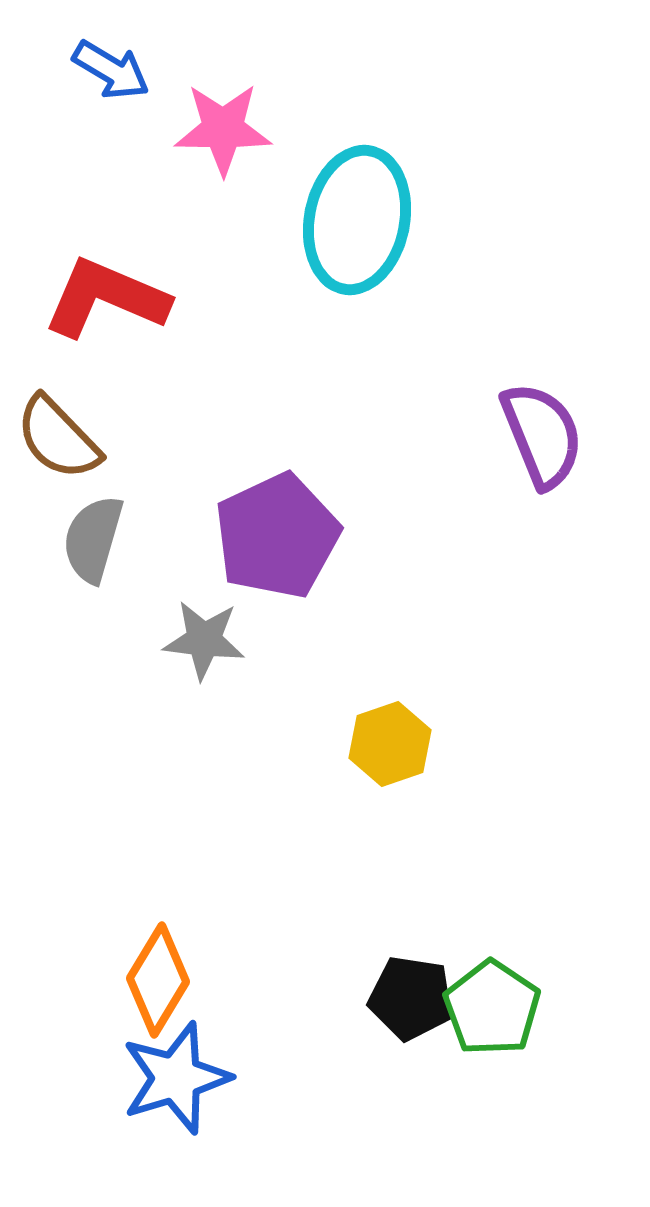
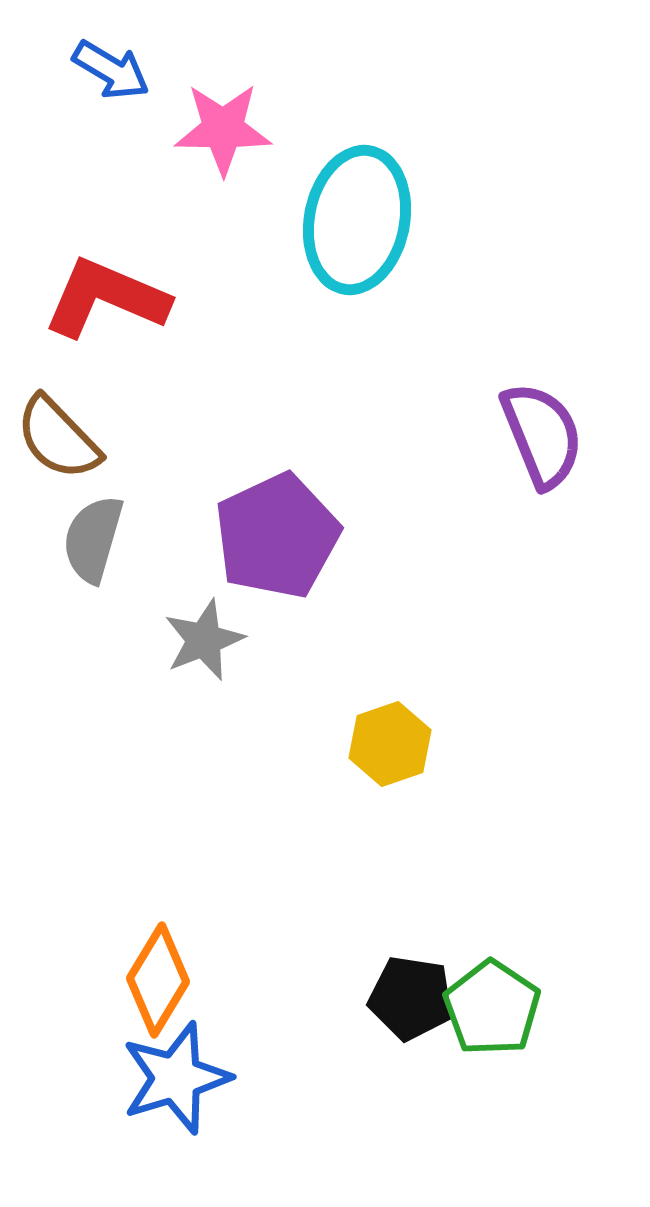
gray star: rotated 28 degrees counterclockwise
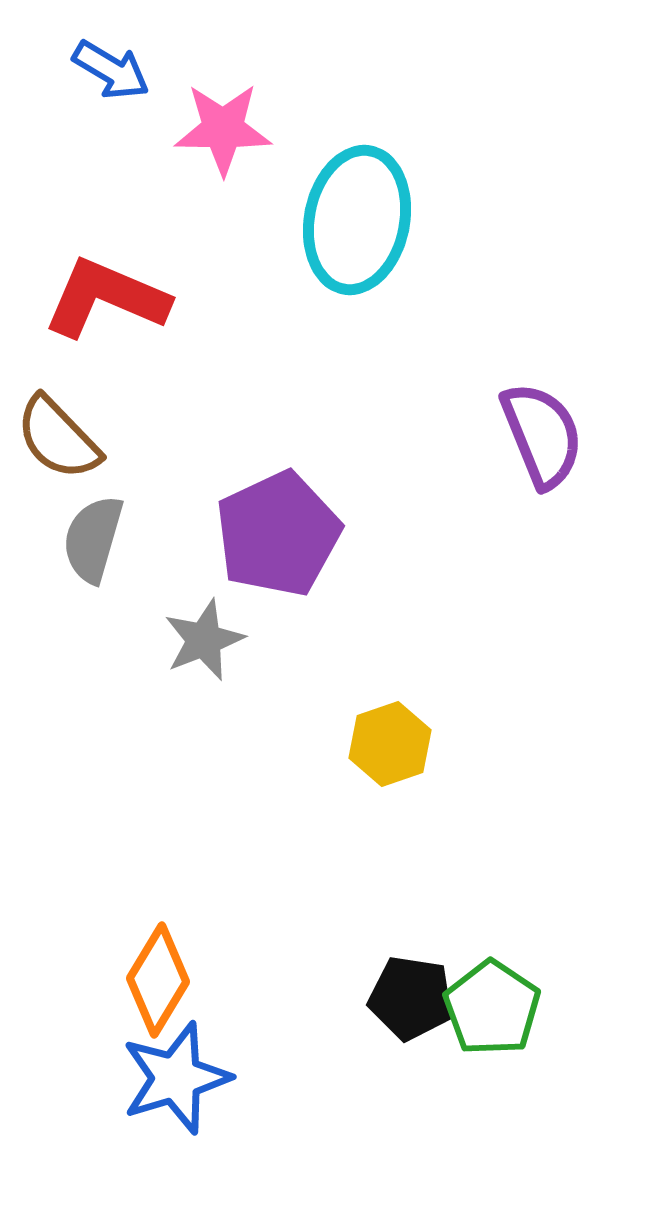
purple pentagon: moved 1 px right, 2 px up
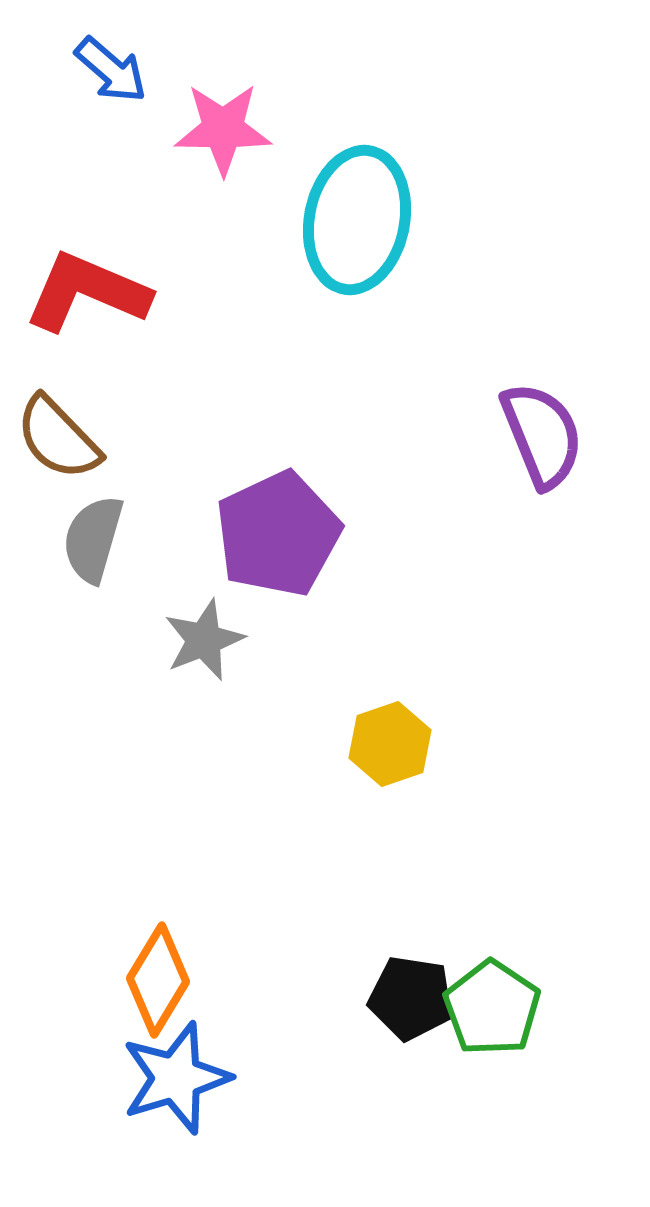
blue arrow: rotated 10 degrees clockwise
red L-shape: moved 19 px left, 6 px up
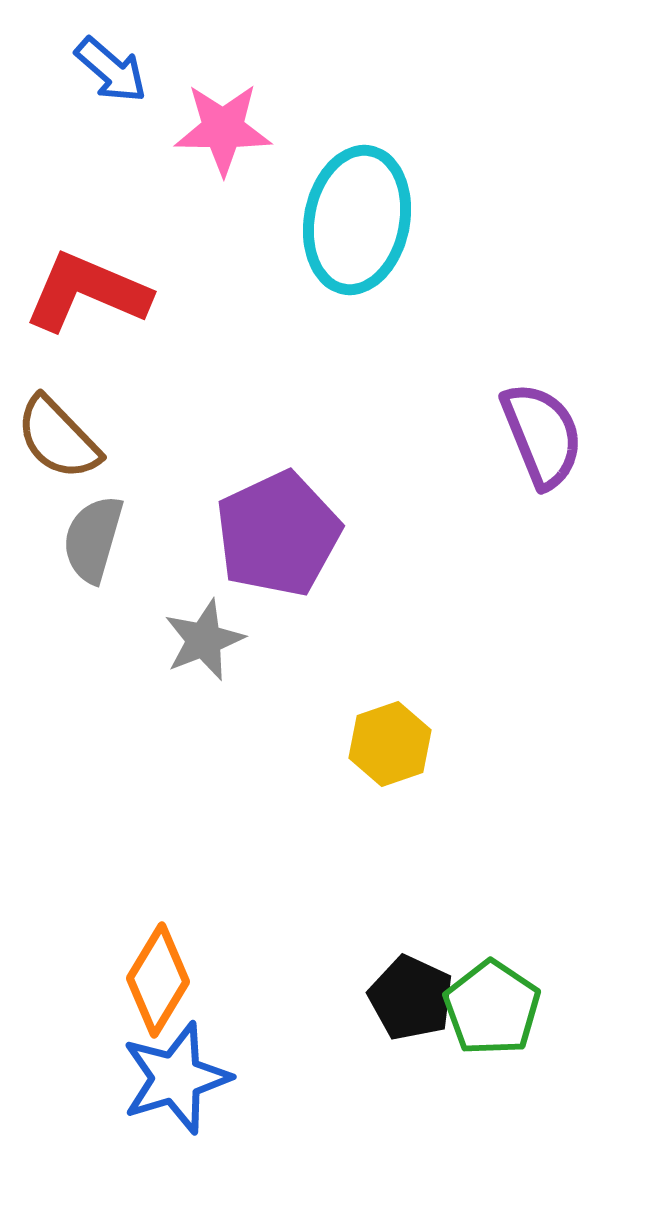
black pentagon: rotated 16 degrees clockwise
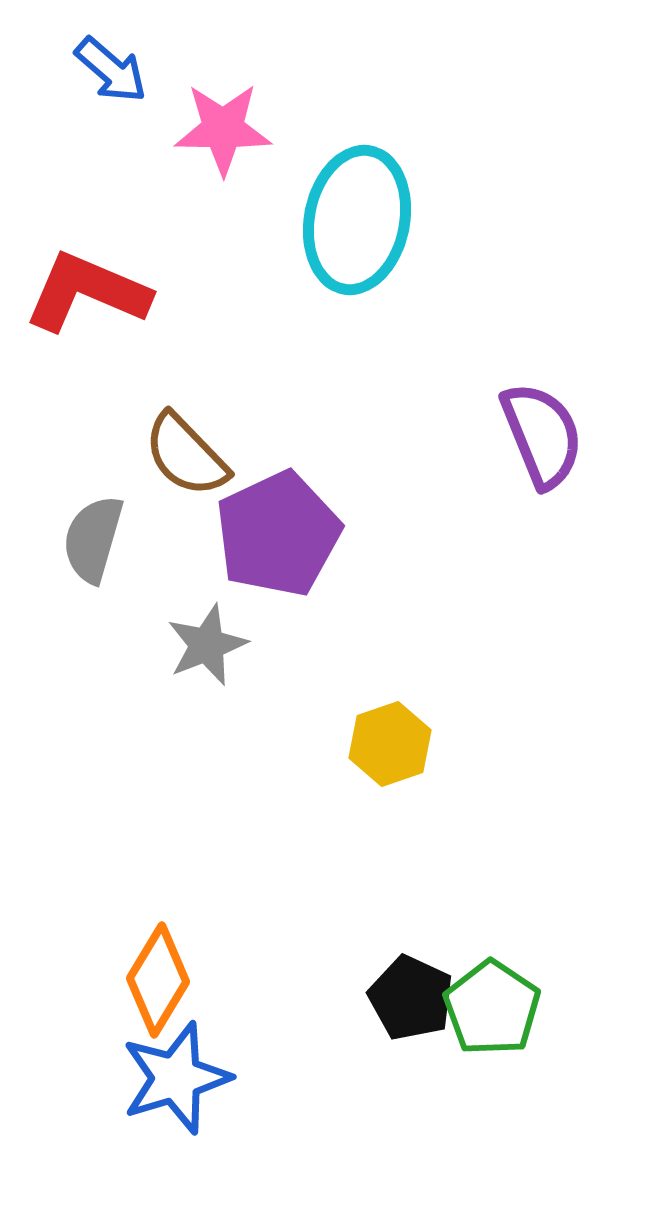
brown semicircle: moved 128 px right, 17 px down
gray star: moved 3 px right, 5 px down
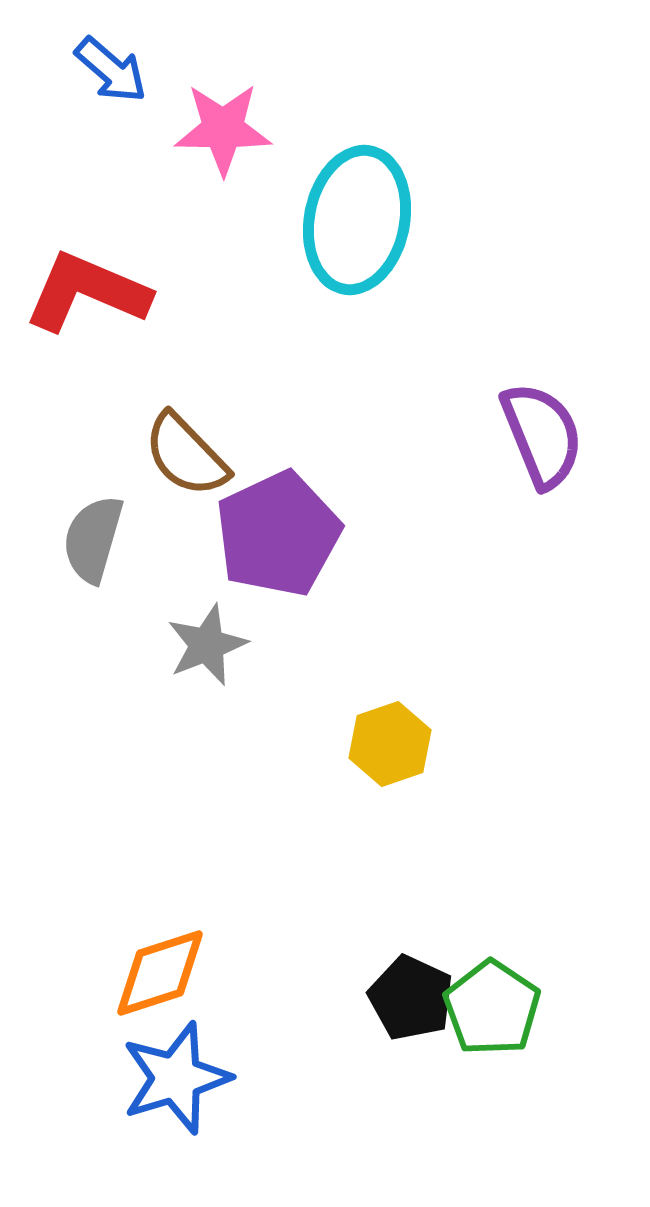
orange diamond: moved 2 px right, 7 px up; rotated 41 degrees clockwise
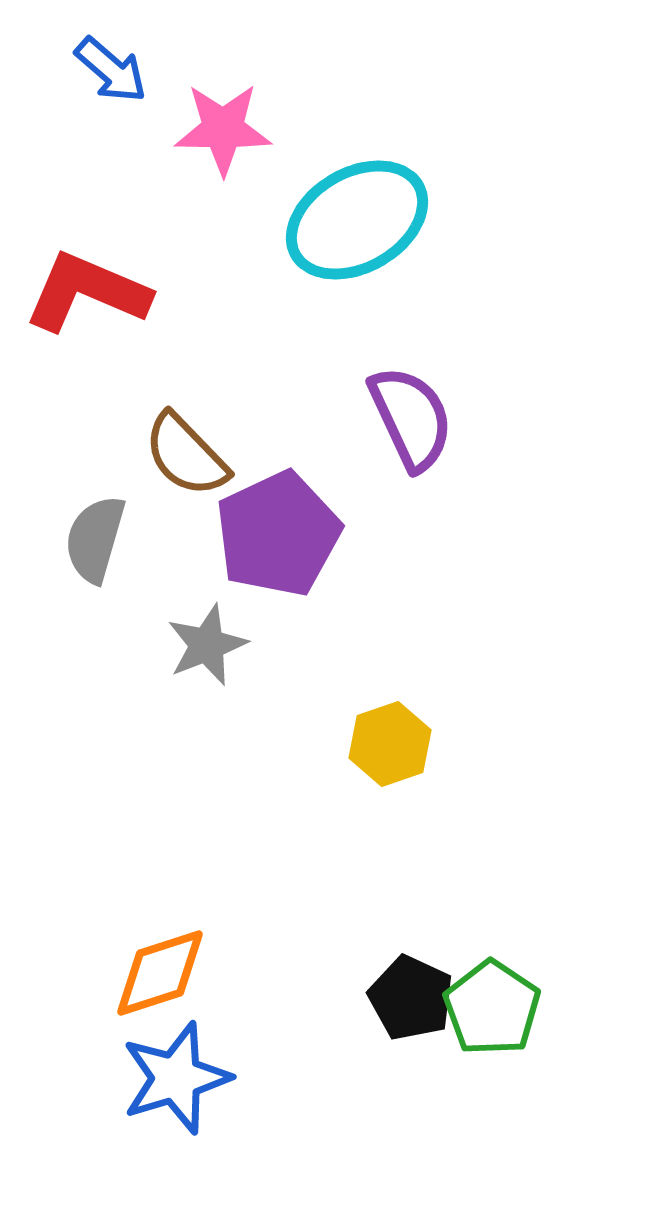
cyan ellipse: rotated 49 degrees clockwise
purple semicircle: moved 131 px left, 17 px up; rotated 3 degrees counterclockwise
gray semicircle: moved 2 px right
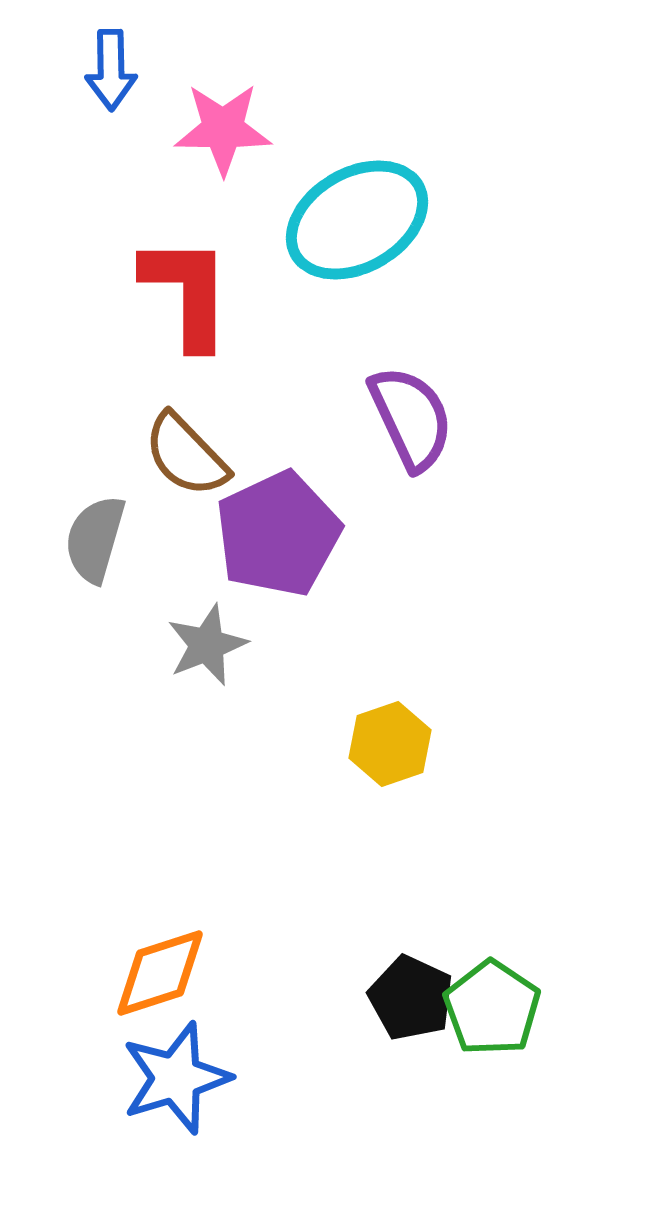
blue arrow: rotated 48 degrees clockwise
red L-shape: moved 100 px right; rotated 67 degrees clockwise
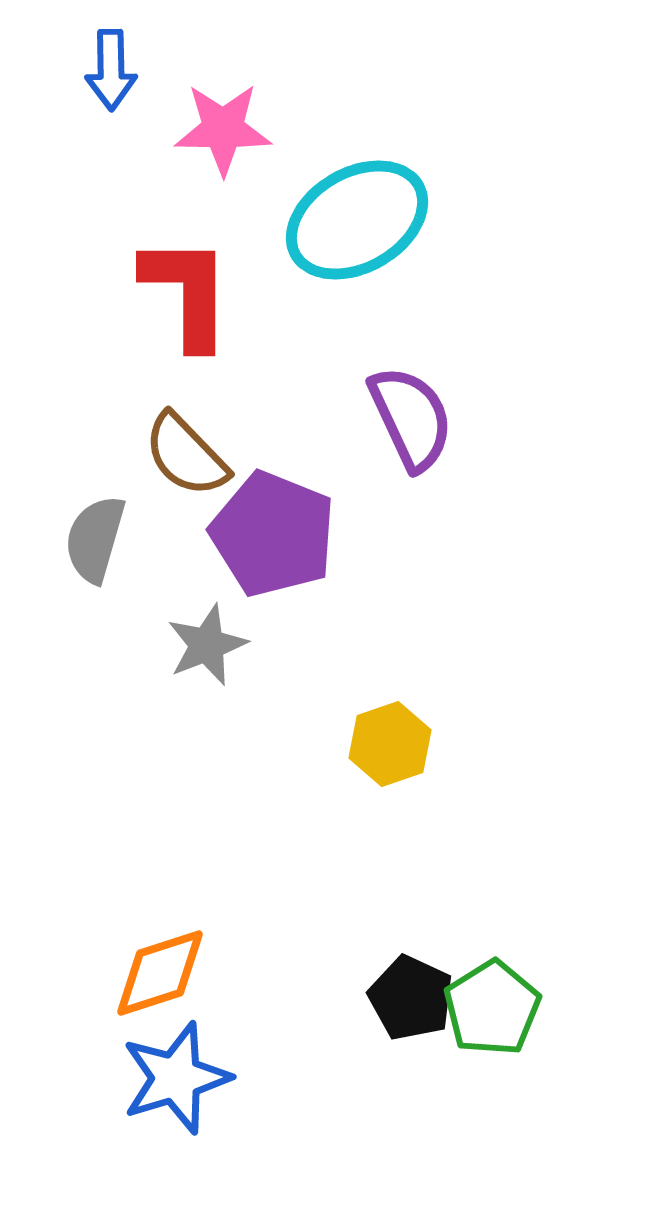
purple pentagon: moved 5 px left; rotated 25 degrees counterclockwise
green pentagon: rotated 6 degrees clockwise
